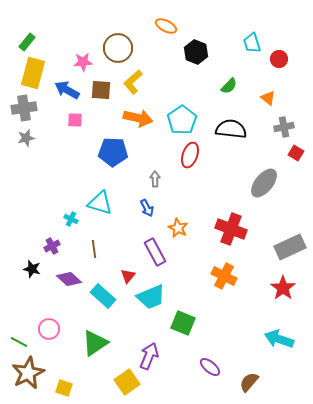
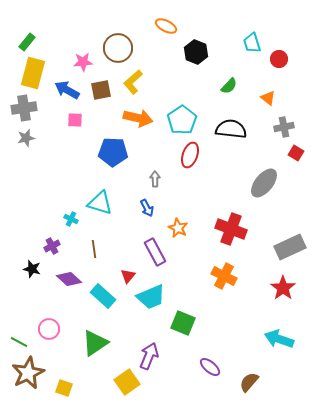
brown square at (101, 90): rotated 15 degrees counterclockwise
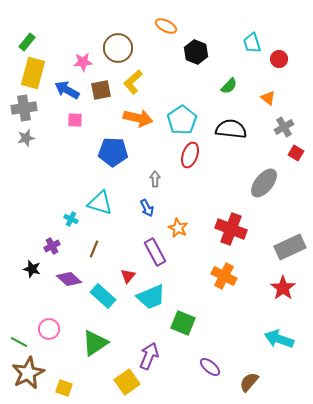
gray cross at (284, 127): rotated 18 degrees counterclockwise
brown line at (94, 249): rotated 30 degrees clockwise
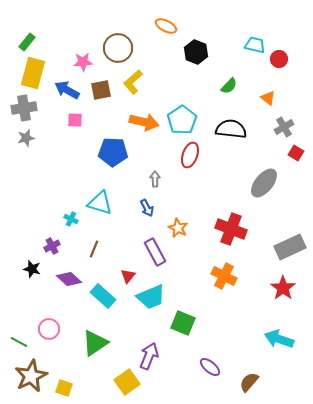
cyan trapezoid at (252, 43): moved 3 px right, 2 px down; rotated 120 degrees clockwise
orange arrow at (138, 118): moved 6 px right, 4 px down
brown star at (28, 373): moved 3 px right, 3 px down
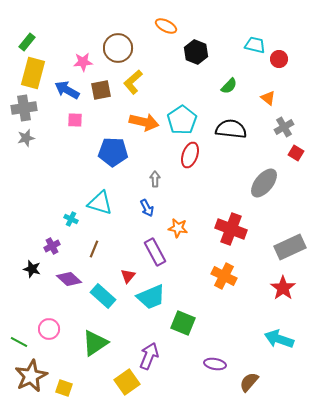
orange star at (178, 228): rotated 18 degrees counterclockwise
purple ellipse at (210, 367): moved 5 px right, 3 px up; rotated 30 degrees counterclockwise
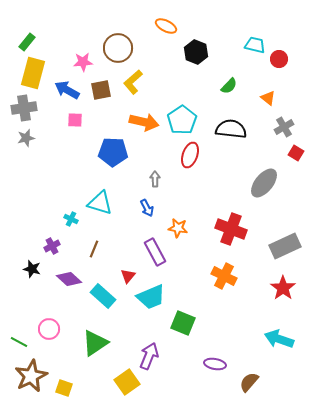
gray rectangle at (290, 247): moved 5 px left, 1 px up
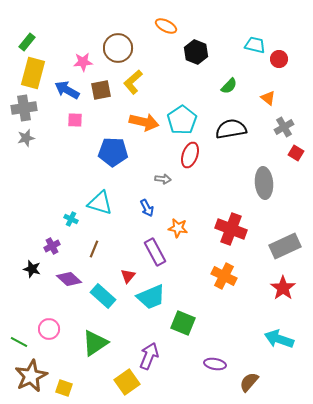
black semicircle at (231, 129): rotated 16 degrees counterclockwise
gray arrow at (155, 179): moved 8 px right; rotated 98 degrees clockwise
gray ellipse at (264, 183): rotated 44 degrees counterclockwise
